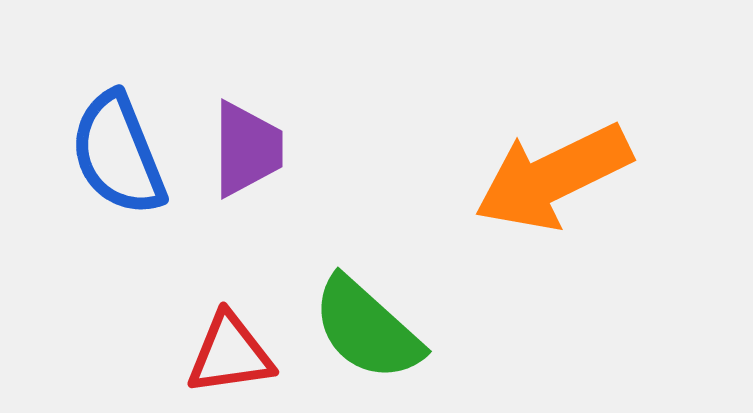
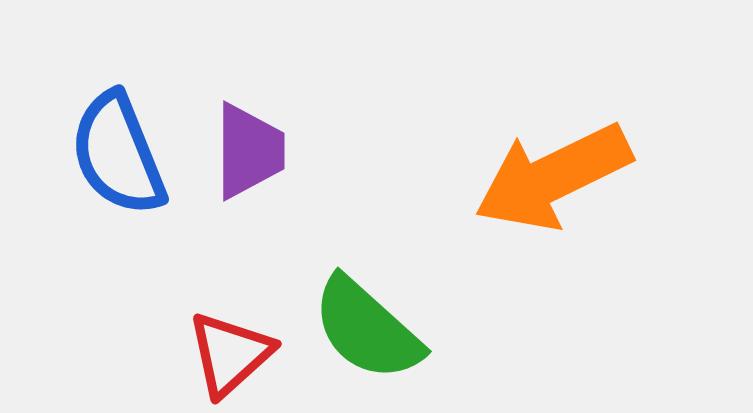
purple trapezoid: moved 2 px right, 2 px down
red triangle: rotated 34 degrees counterclockwise
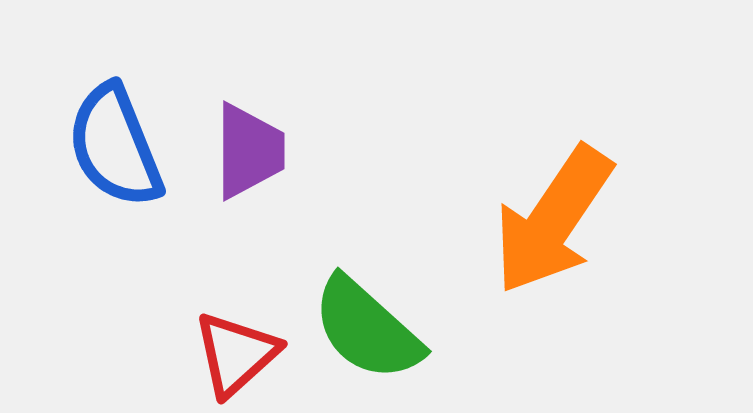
blue semicircle: moved 3 px left, 8 px up
orange arrow: moved 43 px down; rotated 30 degrees counterclockwise
red triangle: moved 6 px right
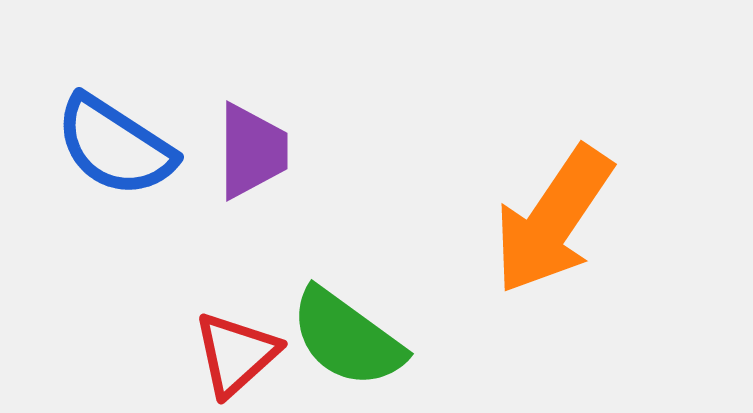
blue semicircle: rotated 35 degrees counterclockwise
purple trapezoid: moved 3 px right
green semicircle: moved 20 px left, 9 px down; rotated 6 degrees counterclockwise
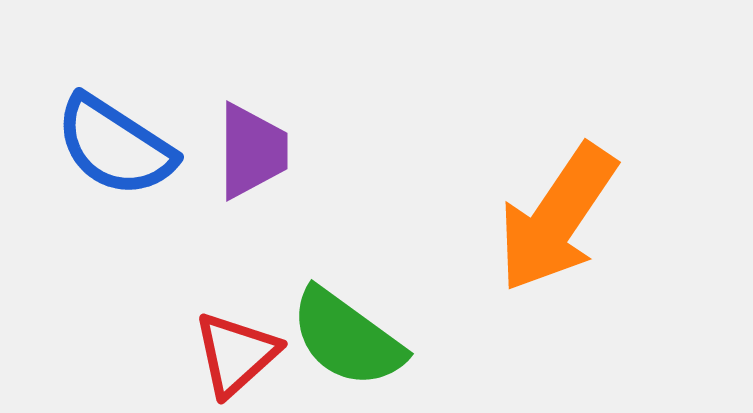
orange arrow: moved 4 px right, 2 px up
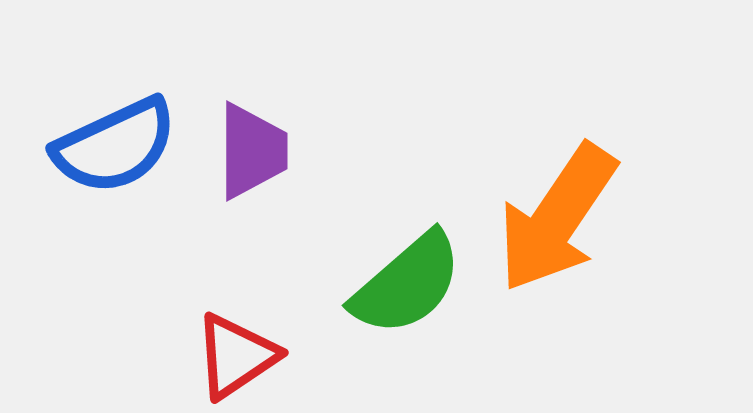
blue semicircle: rotated 58 degrees counterclockwise
green semicircle: moved 60 px right, 54 px up; rotated 77 degrees counterclockwise
red triangle: moved 2 px down; rotated 8 degrees clockwise
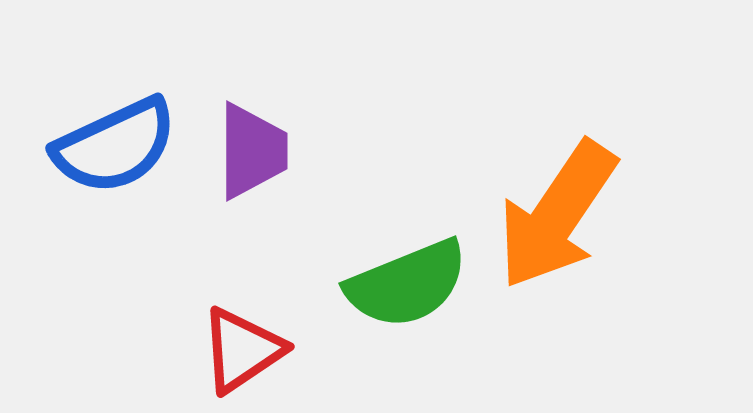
orange arrow: moved 3 px up
green semicircle: rotated 19 degrees clockwise
red triangle: moved 6 px right, 6 px up
